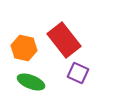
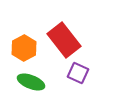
orange hexagon: rotated 20 degrees clockwise
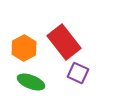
red rectangle: moved 2 px down
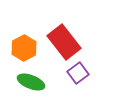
purple square: rotated 30 degrees clockwise
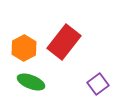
red rectangle: rotated 76 degrees clockwise
purple square: moved 20 px right, 11 px down
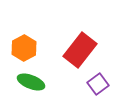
red rectangle: moved 16 px right, 8 px down
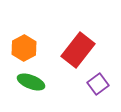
red rectangle: moved 2 px left
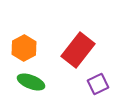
purple square: rotated 10 degrees clockwise
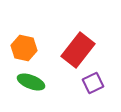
orange hexagon: rotated 20 degrees counterclockwise
purple square: moved 5 px left, 1 px up
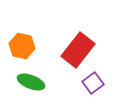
orange hexagon: moved 2 px left, 2 px up
purple square: rotated 10 degrees counterclockwise
